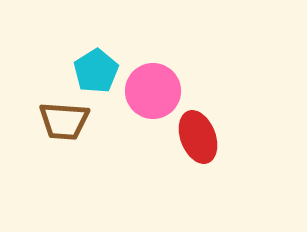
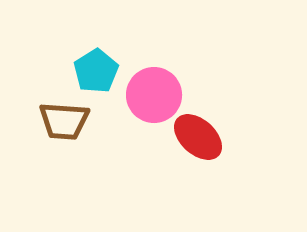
pink circle: moved 1 px right, 4 px down
red ellipse: rotated 27 degrees counterclockwise
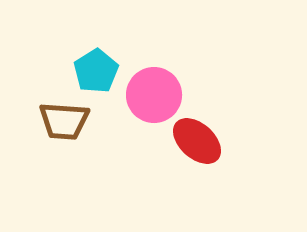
red ellipse: moved 1 px left, 4 px down
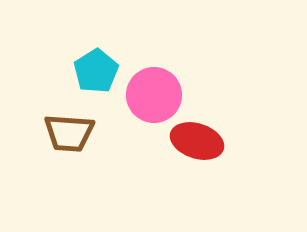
brown trapezoid: moved 5 px right, 12 px down
red ellipse: rotated 24 degrees counterclockwise
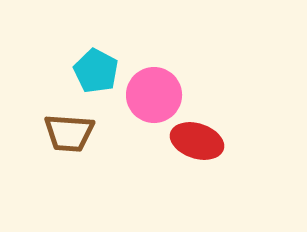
cyan pentagon: rotated 12 degrees counterclockwise
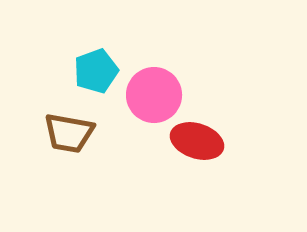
cyan pentagon: rotated 24 degrees clockwise
brown trapezoid: rotated 6 degrees clockwise
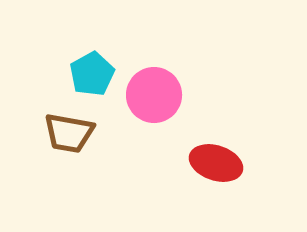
cyan pentagon: moved 4 px left, 3 px down; rotated 9 degrees counterclockwise
red ellipse: moved 19 px right, 22 px down
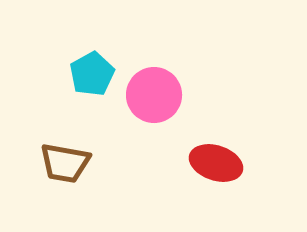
brown trapezoid: moved 4 px left, 30 px down
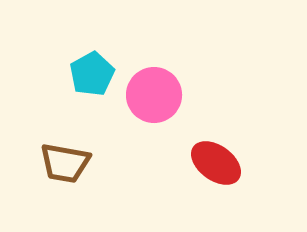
red ellipse: rotated 18 degrees clockwise
